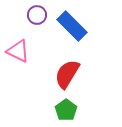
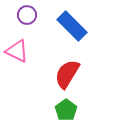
purple circle: moved 10 px left
pink triangle: moved 1 px left
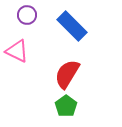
green pentagon: moved 4 px up
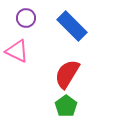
purple circle: moved 1 px left, 3 px down
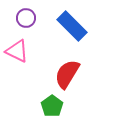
green pentagon: moved 14 px left
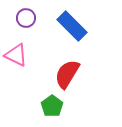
pink triangle: moved 1 px left, 4 px down
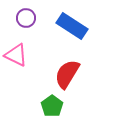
blue rectangle: rotated 12 degrees counterclockwise
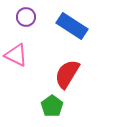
purple circle: moved 1 px up
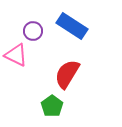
purple circle: moved 7 px right, 14 px down
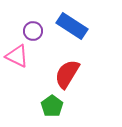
pink triangle: moved 1 px right, 1 px down
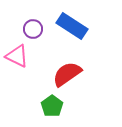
purple circle: moved 2 px up
red semicircle: rotated 24 degrees clockwise
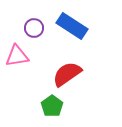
purple circle: moved 1 px right, 1 px up
pink triangle: rotated 35 degrees counterclockwise
